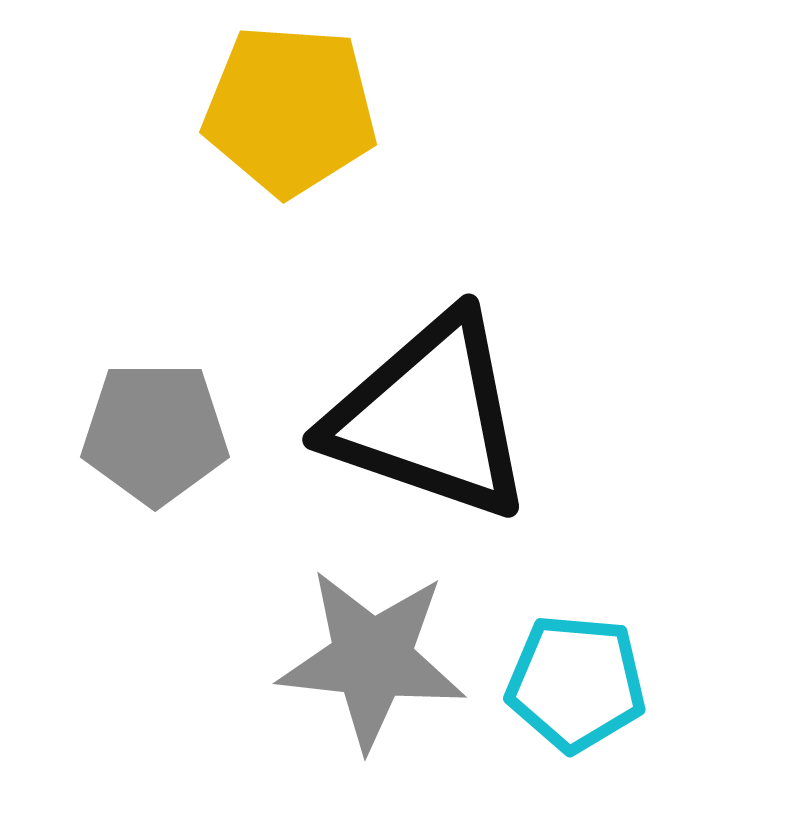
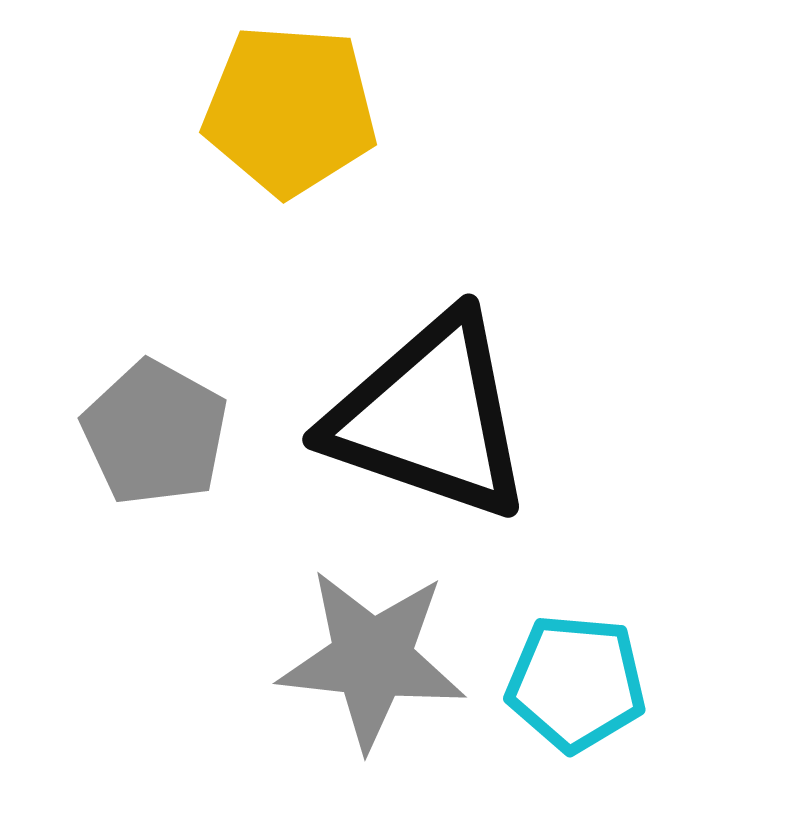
gray pentagon: rotated 29 degrees clockwise
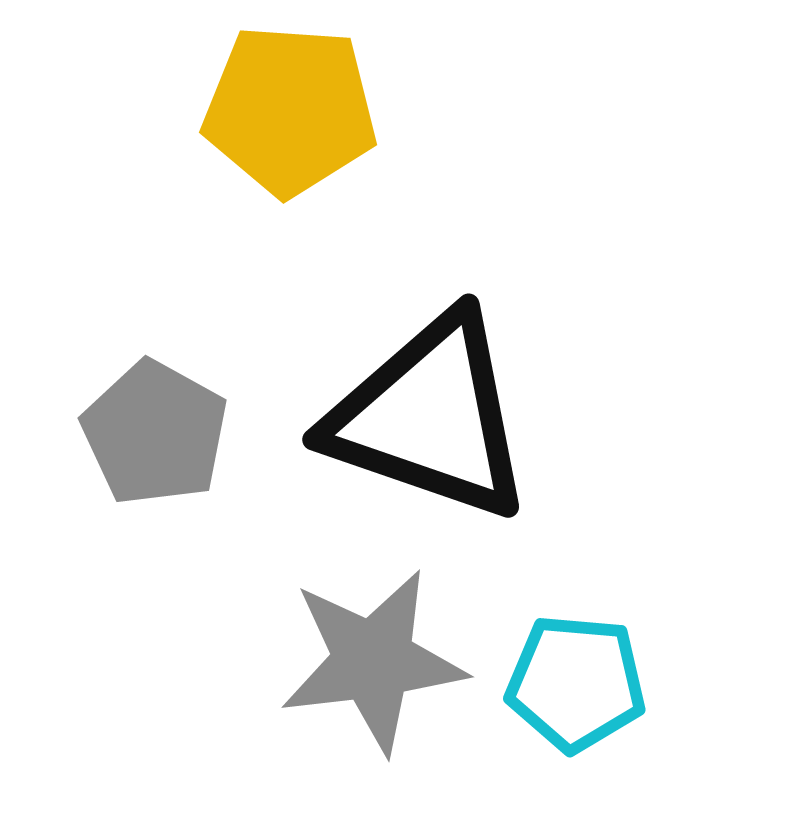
gray star: moved 1 px right, 2 px down; rotated 13 degrees counterclockwise
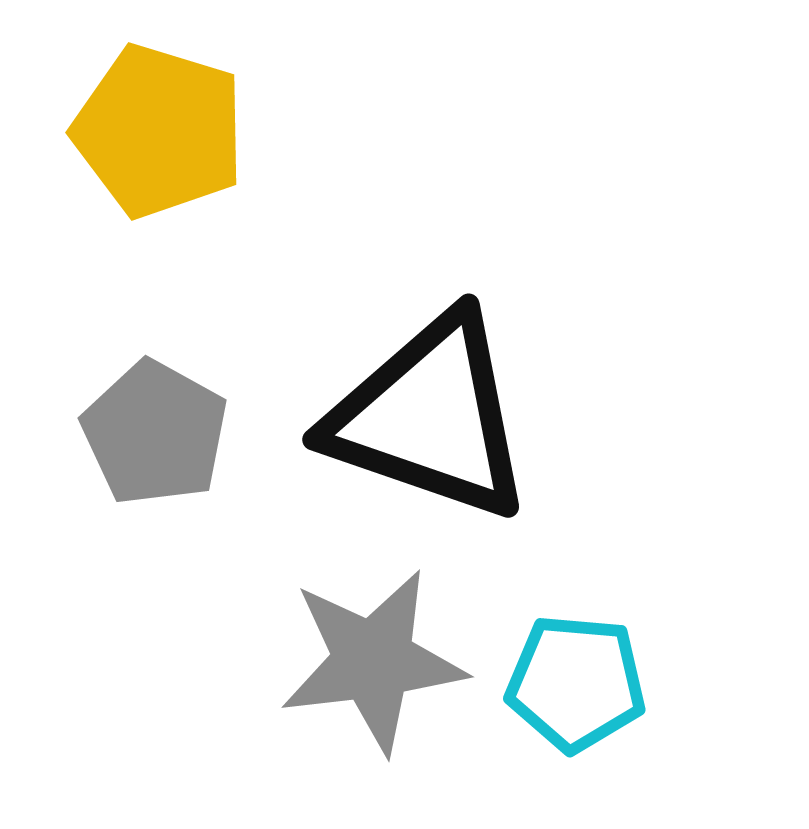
yellow pentagon: moved 131 px left, 21 px down; rotated 13 degrees clockwise
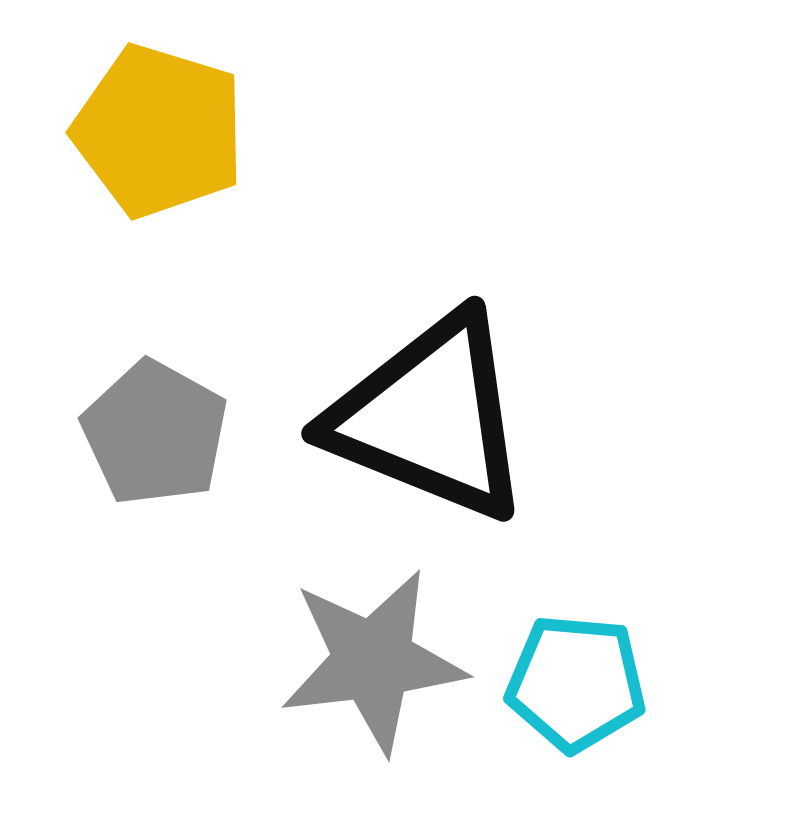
black triangle: rotated 3 degrees clockwise
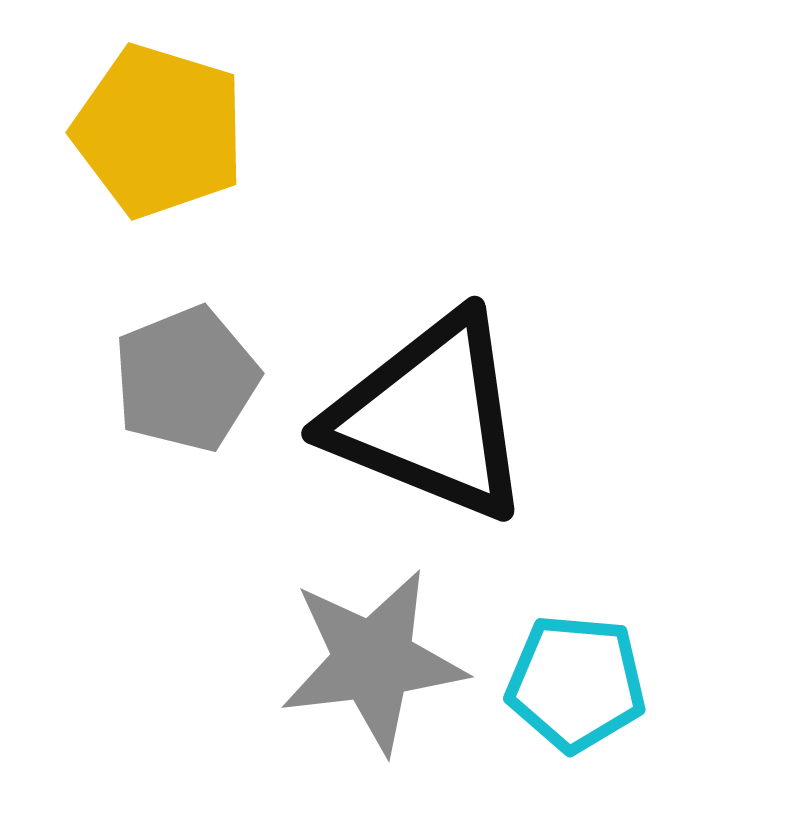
gray pentagon: moved 31 px right, 54 px up; rotated 21 degrees clockwise
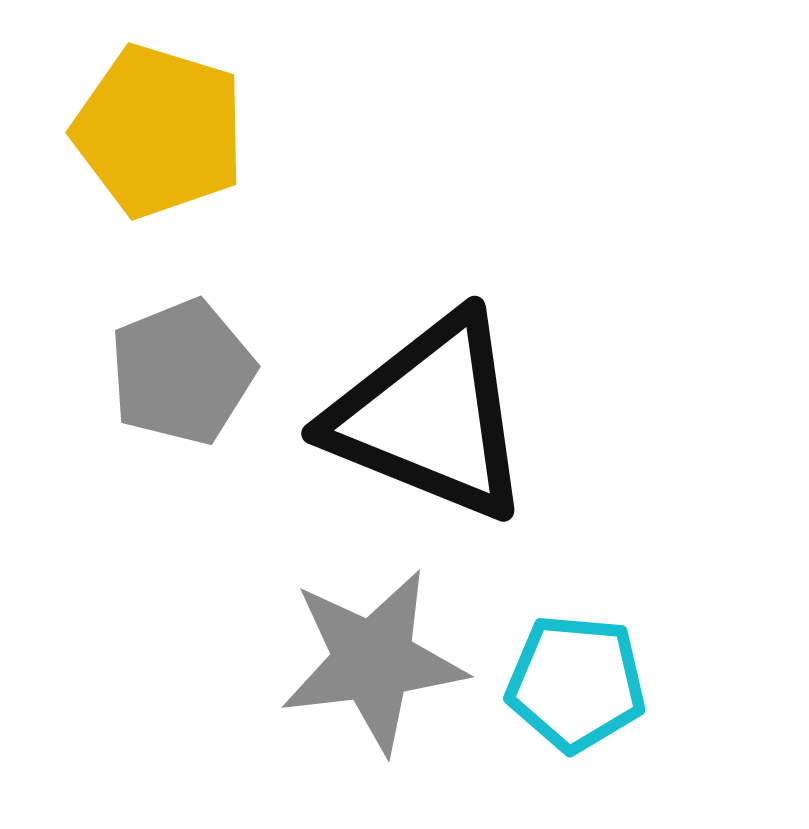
gray pentagon: moved 4 px left, 7 px up
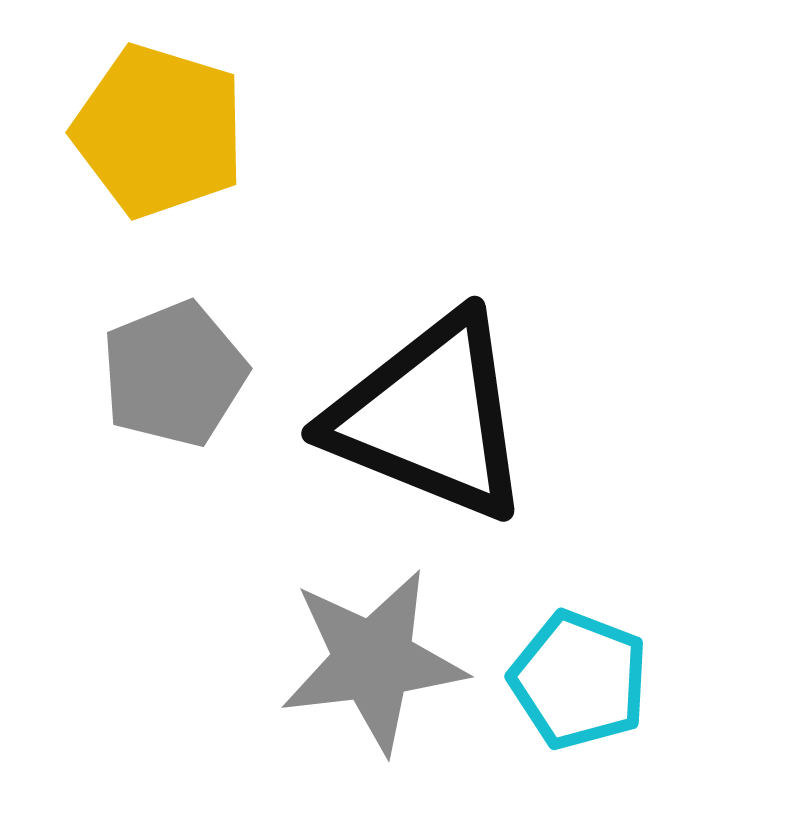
gray pentagon: moved 8 px left, 2 px down
cyan pentagon: moved 3 px right, 3 px up; rotated 16 degrees clockwise
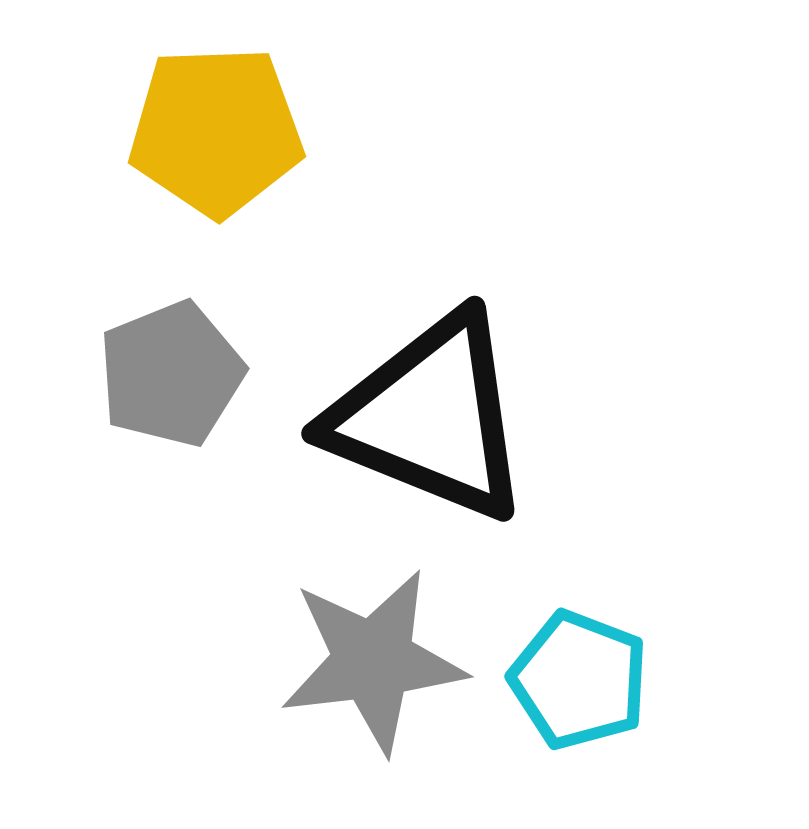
yellow pentagon: moved 57 px right; rotated 19 degrees counterclockwise
gray pentagon: moved 3 px left
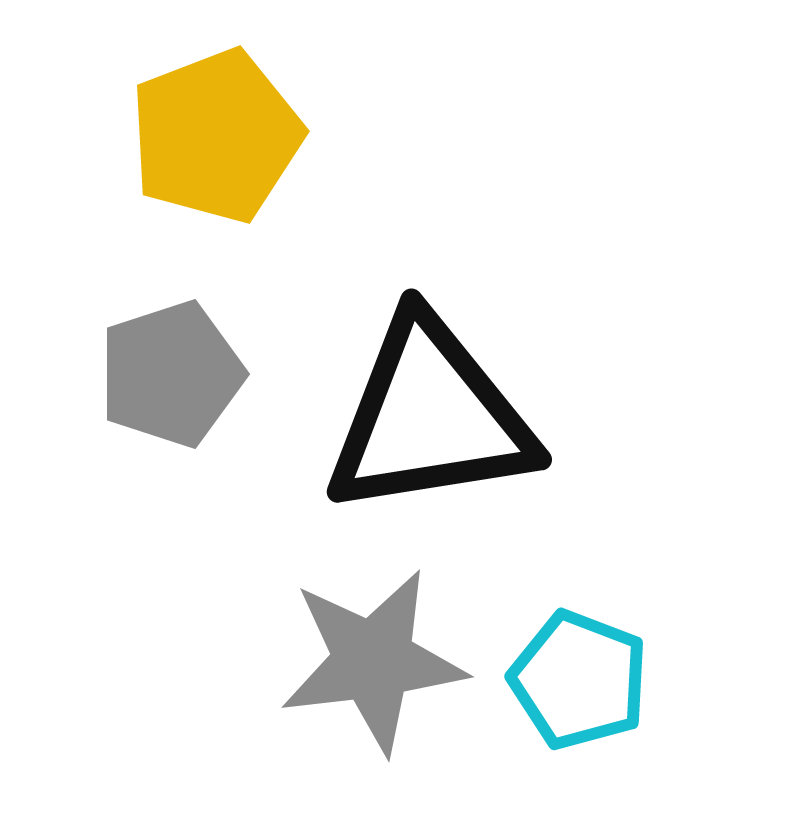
yellow pentagon: moved 5 px down; rotated 19 degrees counterclockwise
gray pentagon: rotated 4 degrees clockwise
black triangle: rotated 31 degrees counterclockwise
